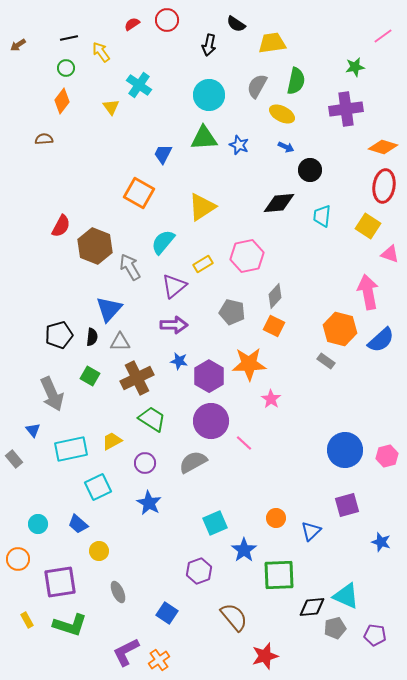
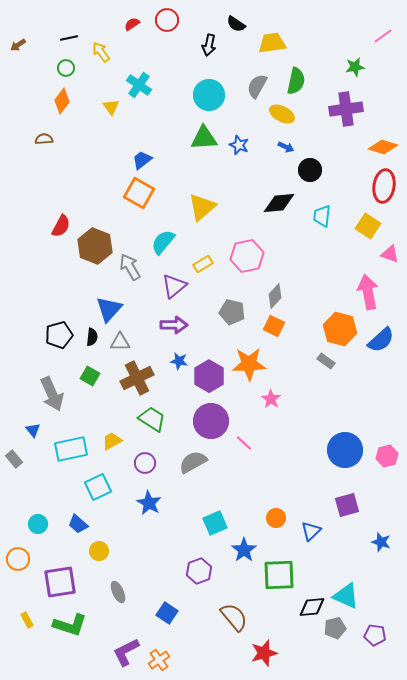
blue trapezoid at (163, 154): moved 21 px left, 6 px down; rotated 25 degrees clockwise
yellow triangle at (202, 207): rotated 8 degrees counterclockwise
red star at (265, 656): moved 1 px left, 3 px up
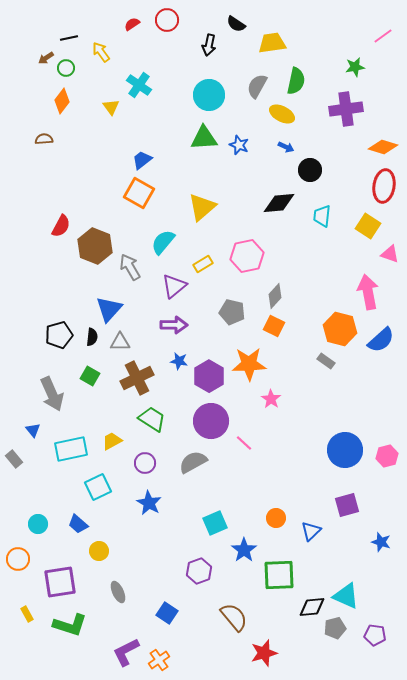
brown arrow at (18, 45): moved 28 px right, 13 px down
yellow rectangle at (27, 620): moved 6 px up
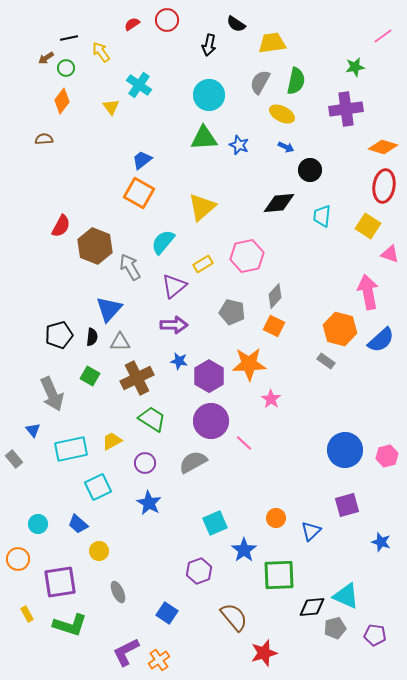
gray semicircle at (257, 86): moved 3 px right, 4 px up
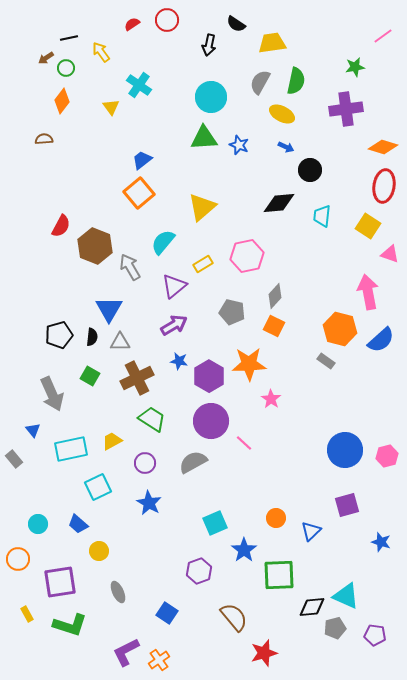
cyan circle at (209, 95): moved 2 px right, 2 px down
orange square at (139, 193): rotated 20 degrees clockwise
blue triangle at (109, 309): rotated 12 degrees counterclockwise
purple arrow at (174, 325): rotated 32 degrees counterclockwise
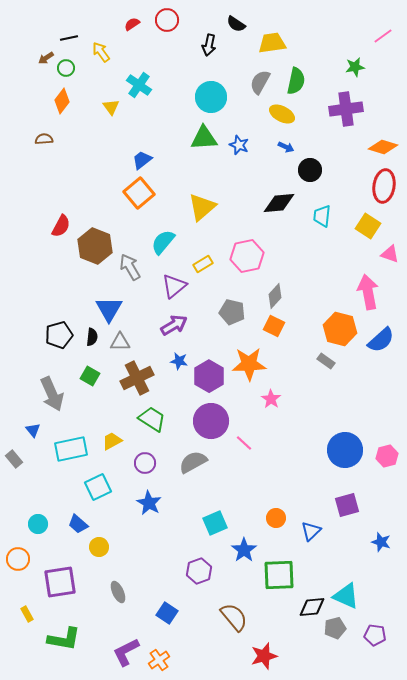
yellow circle at (99, 551): moved 4 px up
green L-shape at (70, 625): moved 6 px left, 14 px down; rotated 8 degrees counterclockwise
red star at (264, 653): moved 3 px down
